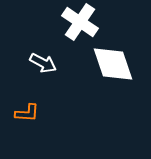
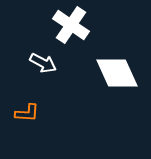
white cross: moved 9 px left, 3 px down
white diamond: moved 4 px right, 9 px down; rotated 6 degrees counterclockwise
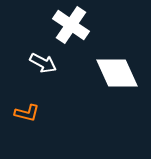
orange L-shape: rotated 10 degrees clockwise
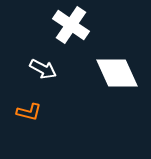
white arrow: moved 6 px down
orange L-shape: moved 2 px right, 1 px up
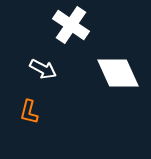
white diamond: moved 1 px right
orange L-shape: rotated 90 degrees clockwise
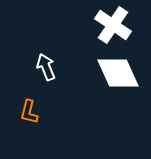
white cross: moved 42 px right
white arrow: moved 3 px right, 2 px up; rotated 140 degrees counterclockwise
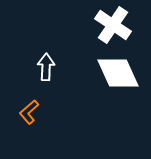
white arrow: rotated 24 degrees clockwise
orange L-shape: rotated 35 degrees clockwise
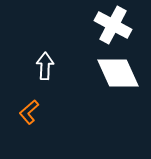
white cross: rotated 6 degrees counterclockwise
white arrow: moved 1 px left, 1 px up
